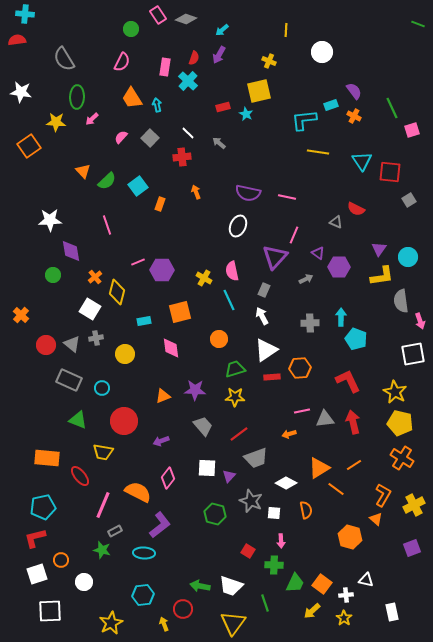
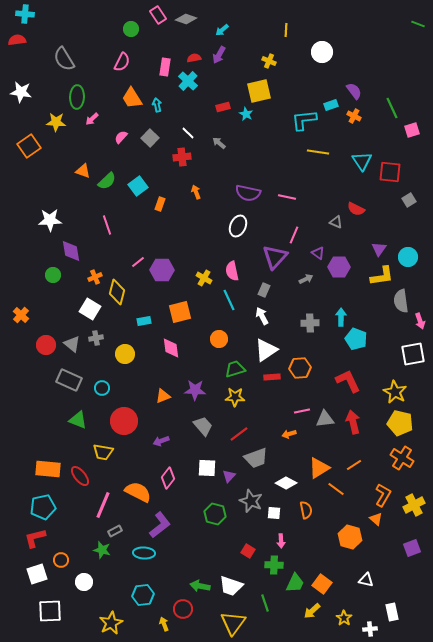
red semicircle at (194, 58): rotated 120 degrees counterclockwise
orange triangle at (83, 171): rotated 28 degrees counterclockwise
pink line at (138, 262): rotated 16 degrees counterclockwise
orange cross at (95, 277): rotated 16 degrees clockwise
orange rectangle at (47, 458): moved 1 px right, 11 px down
white cross at (346, 595): moved 24 px right, 34 px down
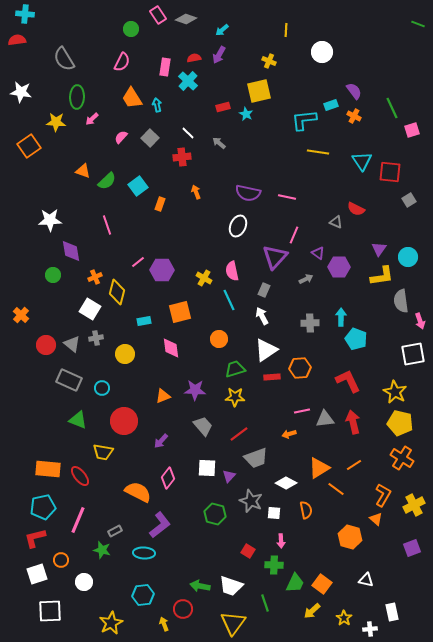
purple arrow at (161, 441): rotated 28 degrees counterclockwise
pink line at (103, 505): moved 25 px left, 15 px down
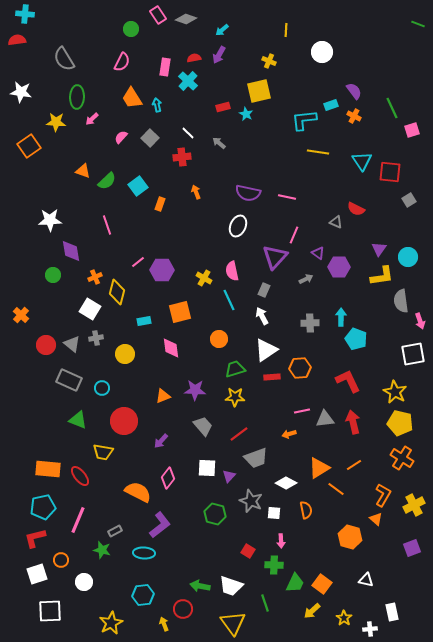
yellow triangle at (233, 623): rotated 12 degrees counterclockwise
